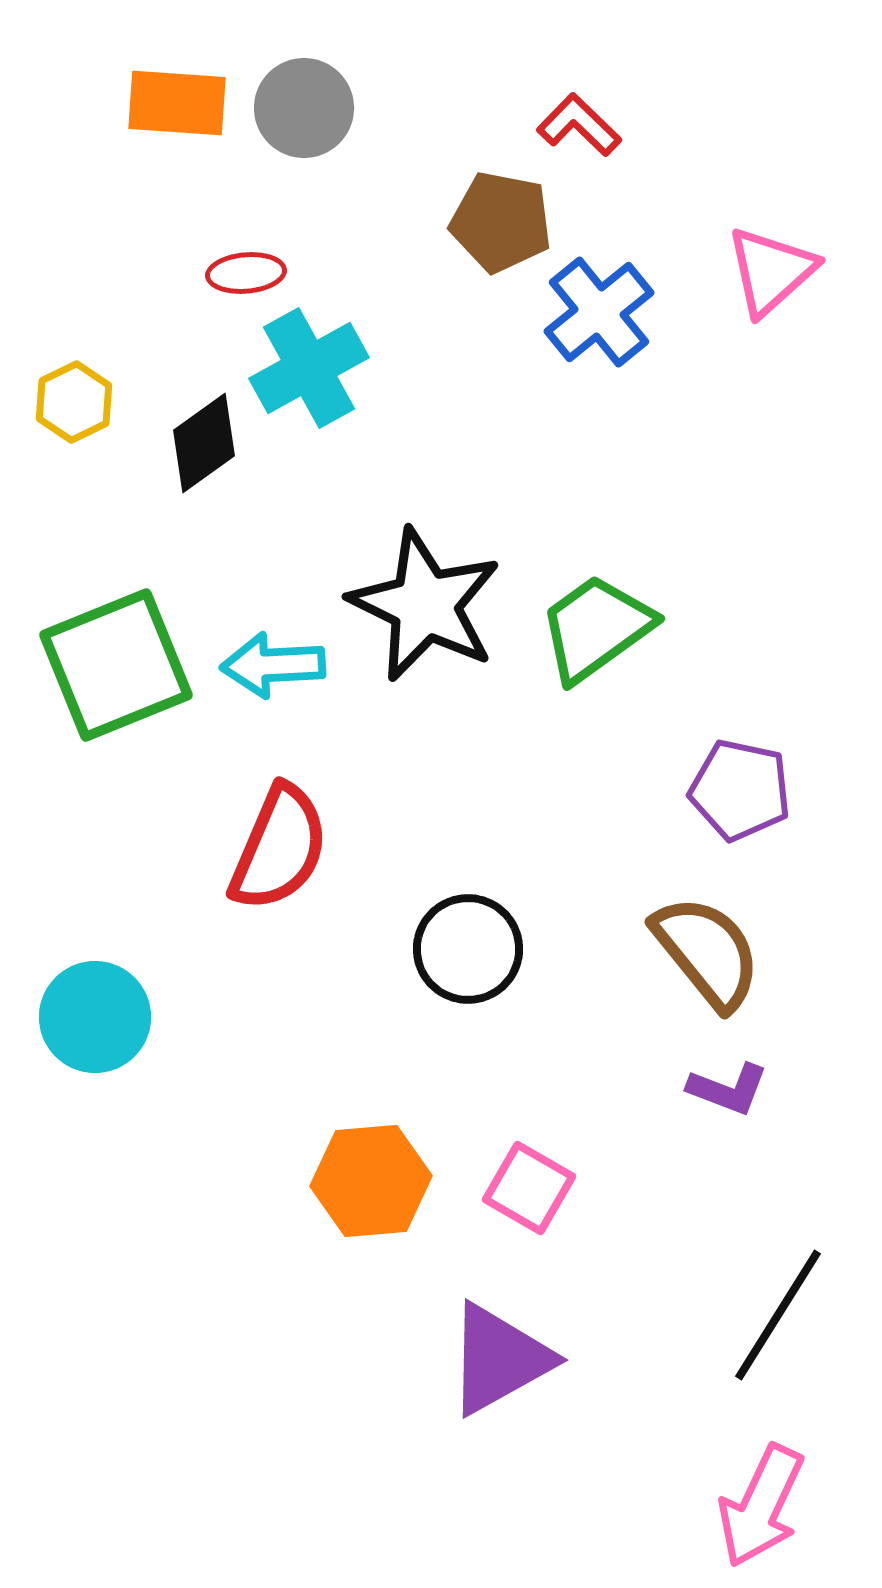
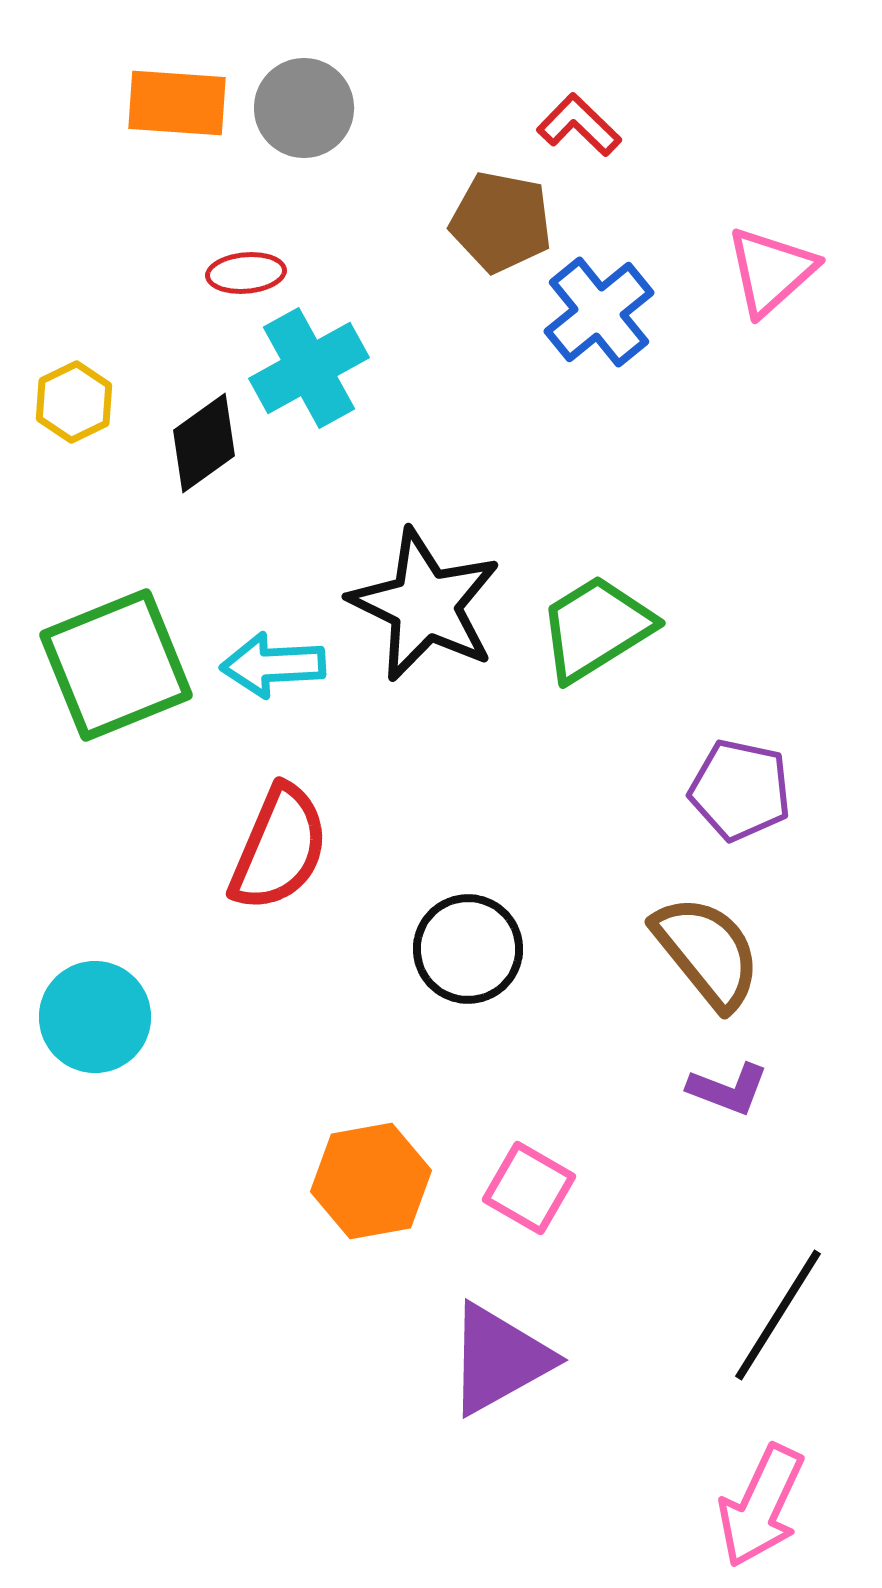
green trapezoid: rotated 4 degrees clockwise
orange hexagon: rotated 5 degrees counterclockwise
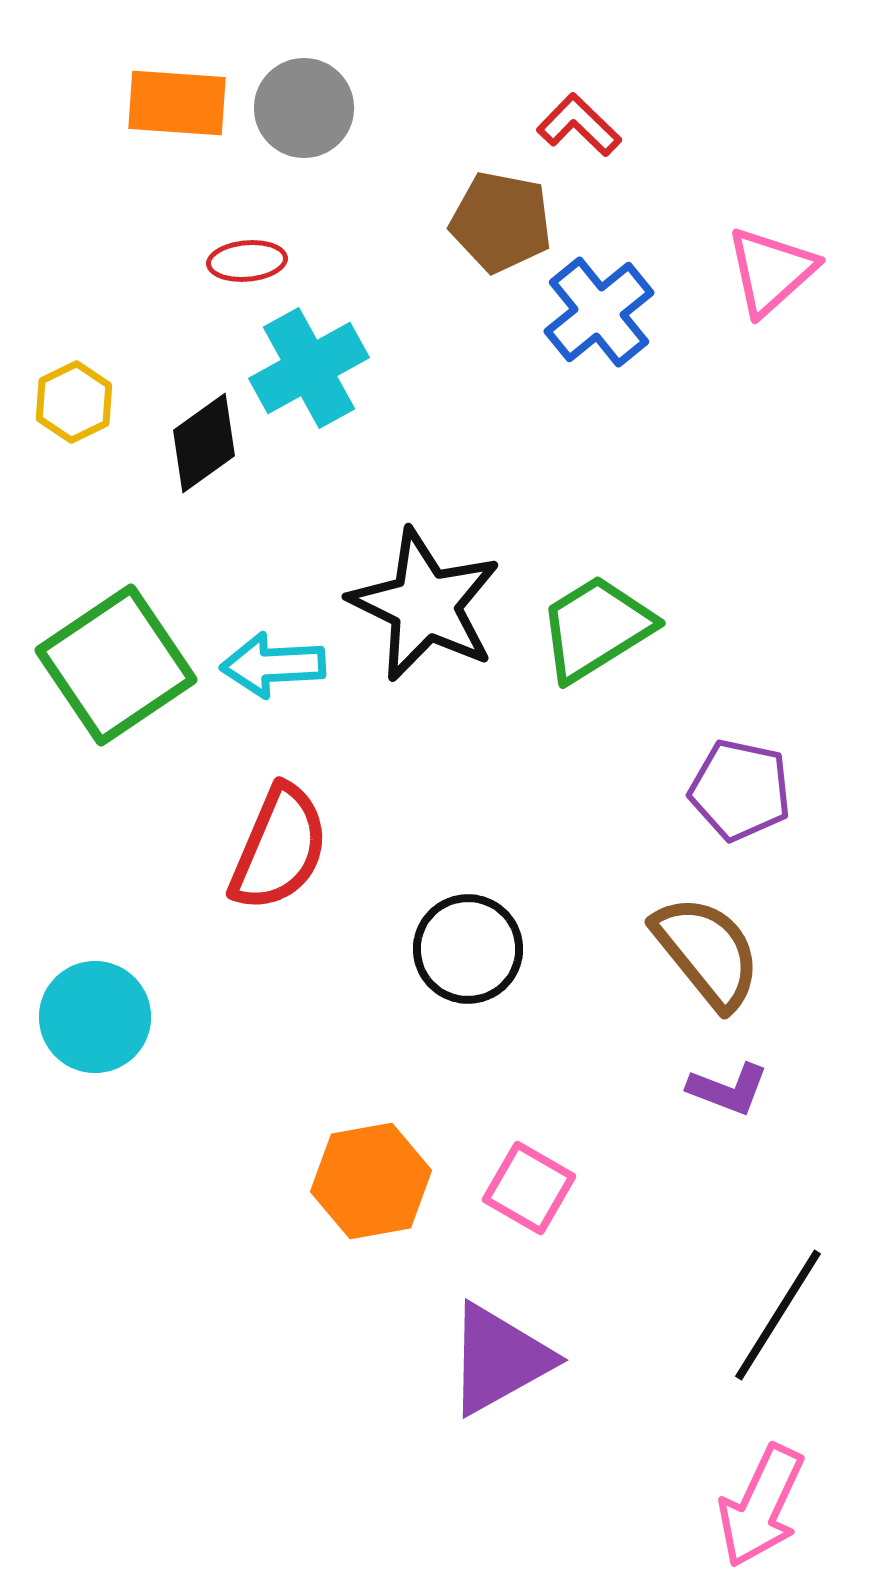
red ellipse: moved 1 px right, 12 px up
green square: rotated 12 degrees counterclockwise
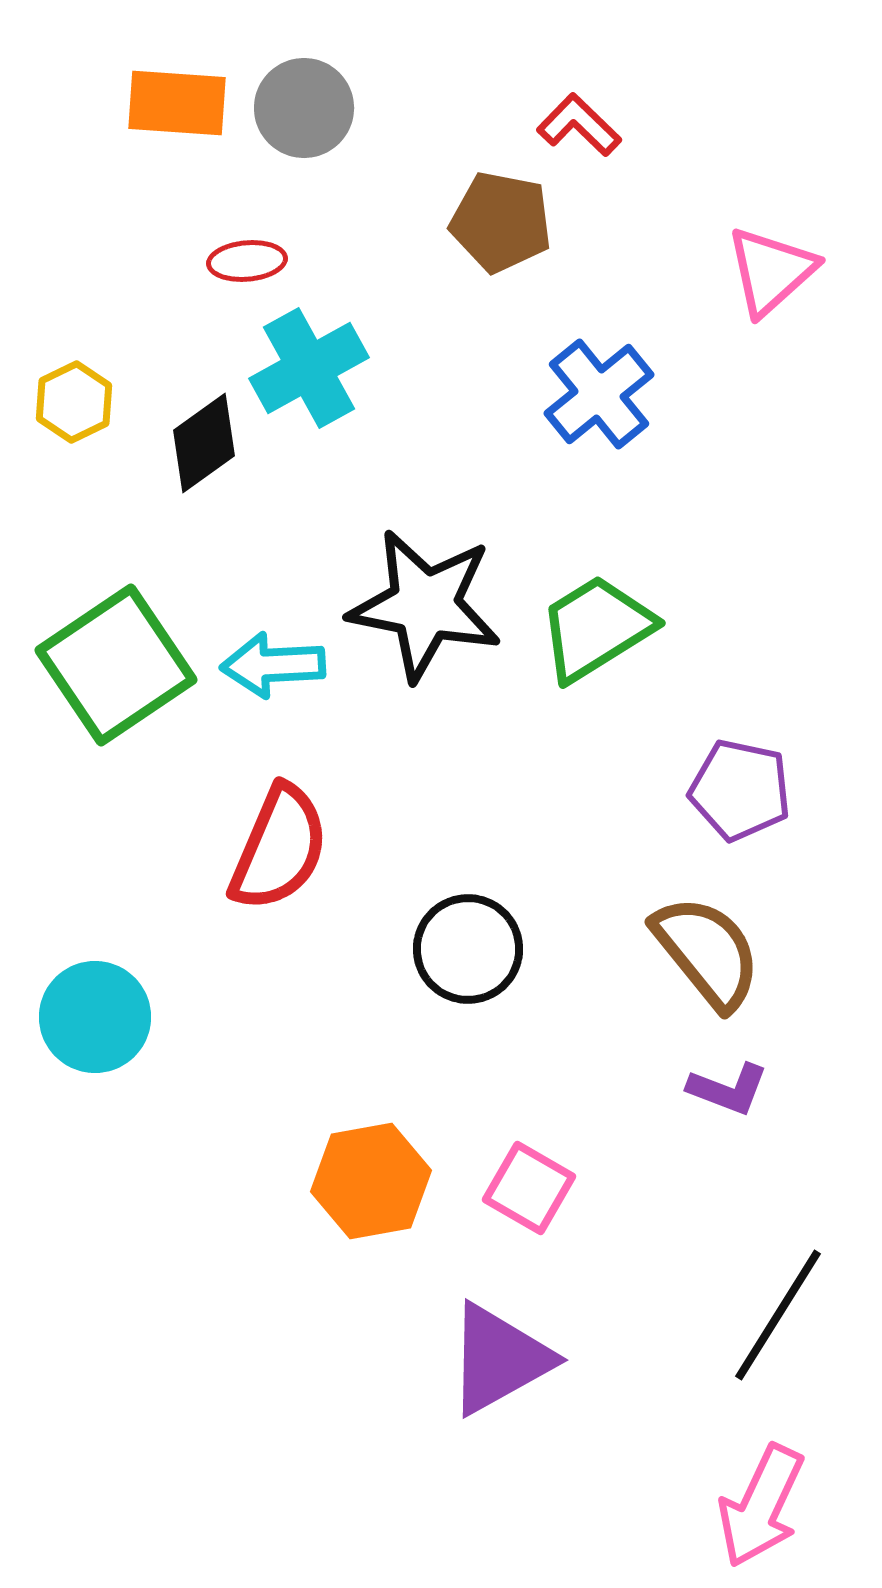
blue cross: moved 82 px down
black star: rotated 15 degrees counterclockwise
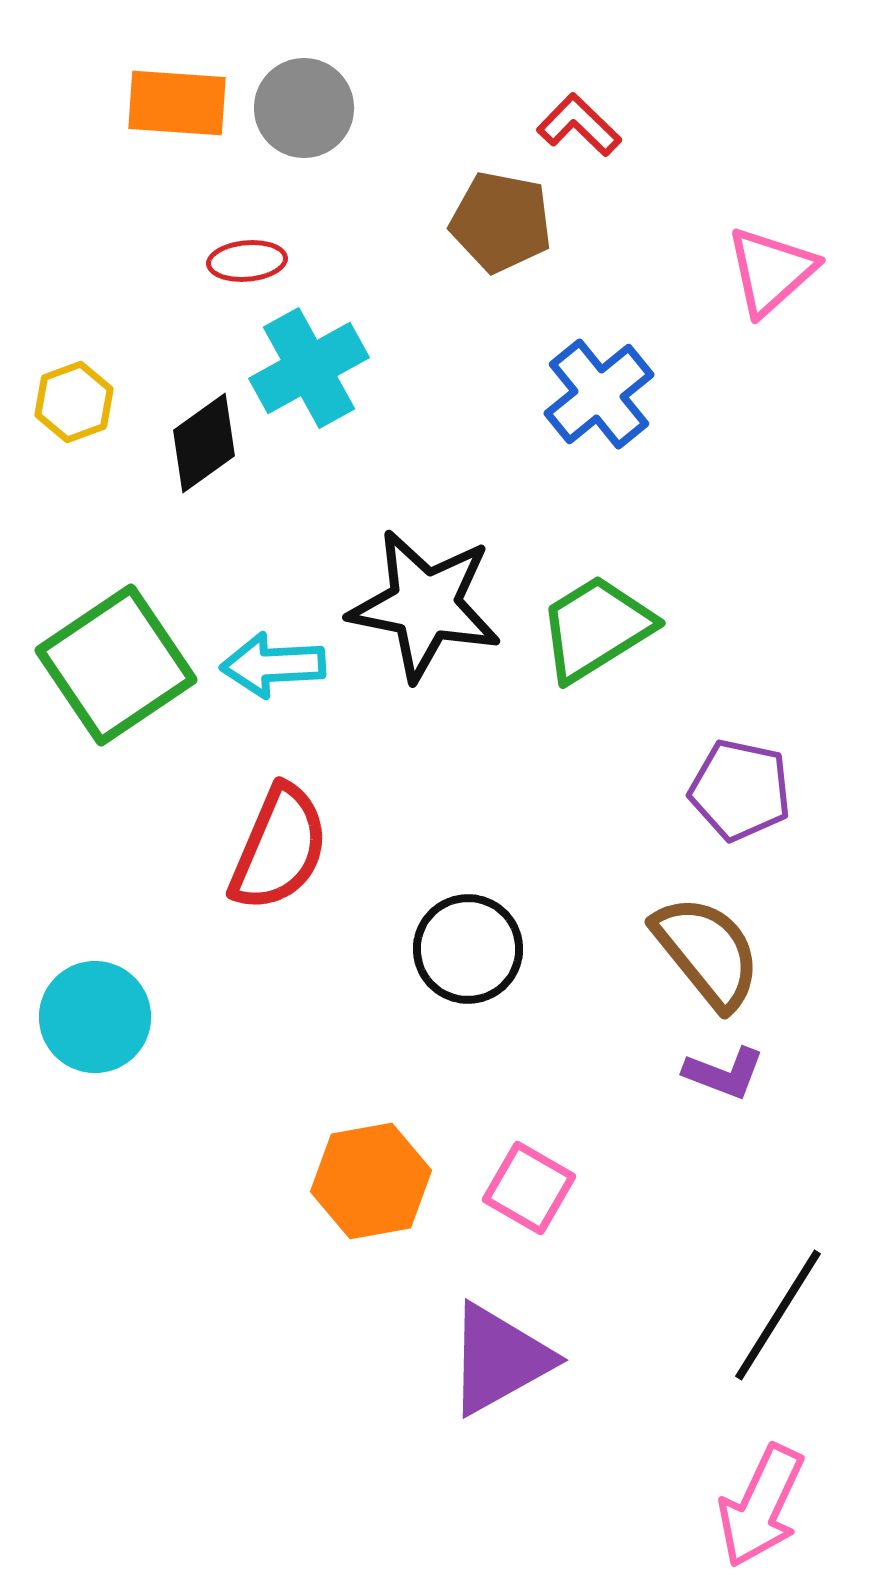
yellow hexagon: rotated 6 degrees clockwise
purple L-shape: moved 4 px left, 16 px up
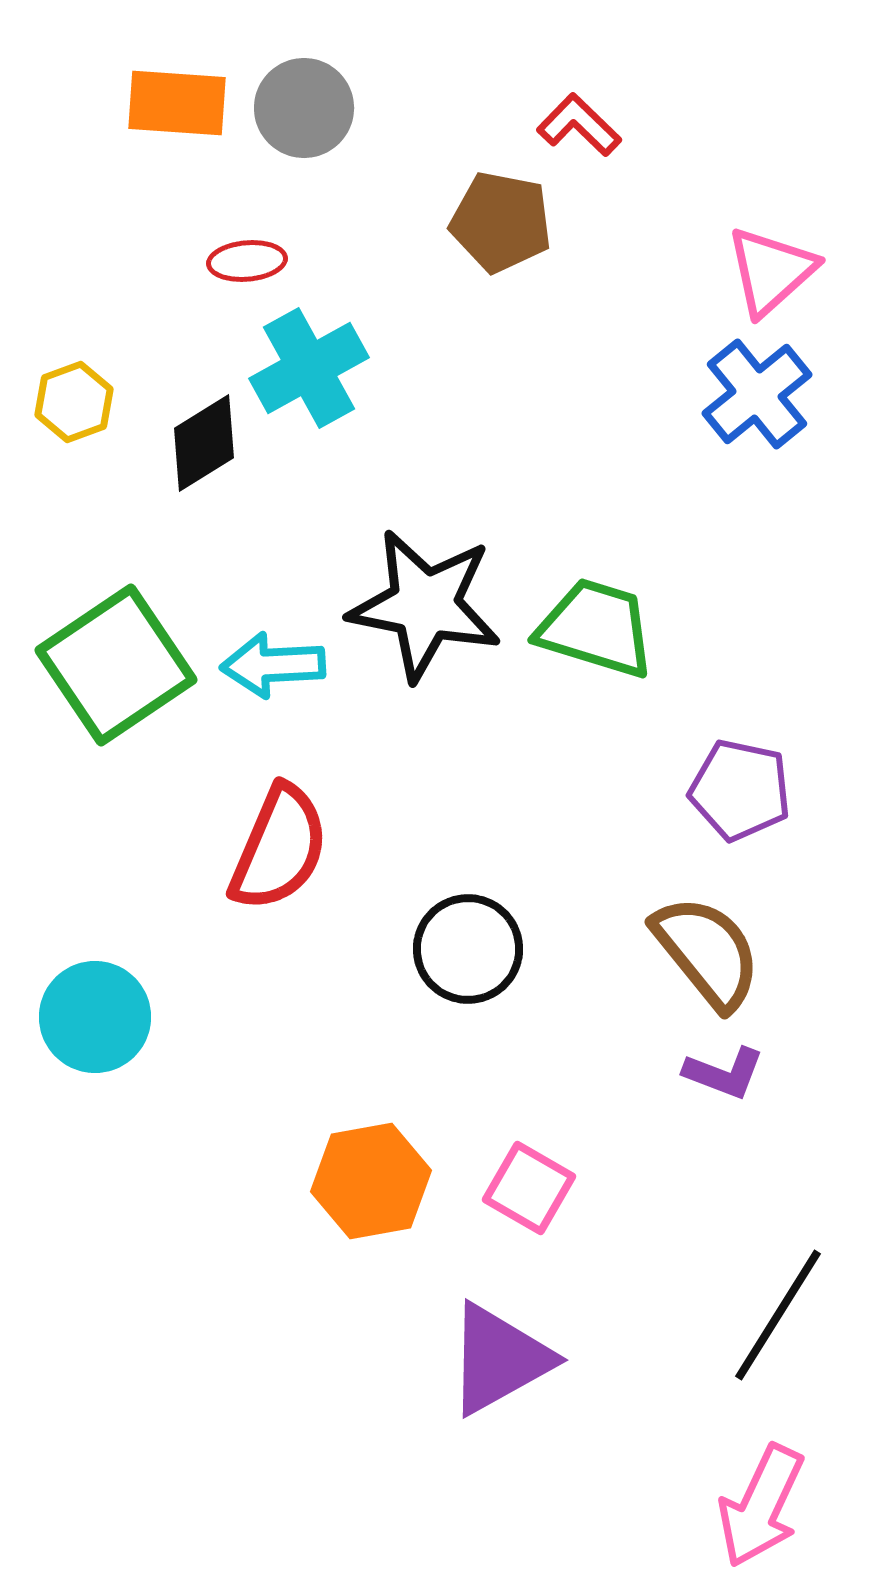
blue cross: moved 158 px right
black diamond: rotated 4 degrees clockwise
green trapezoid: rotated 49 degrees clockwise
